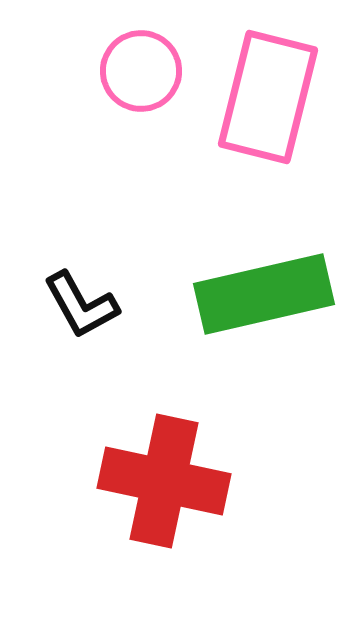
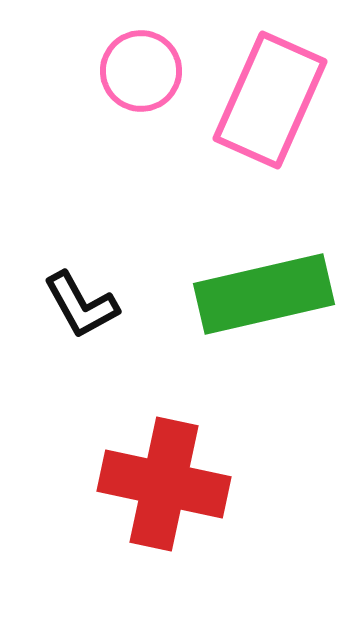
pink rectangle: moved 2 px right, 3 px down; rotated 10 degrees clockwise
red cross: moved 3 px down
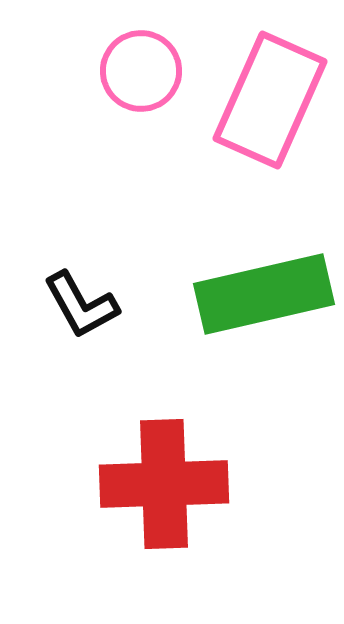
red cross: rotated 14 degrees counterclockwise
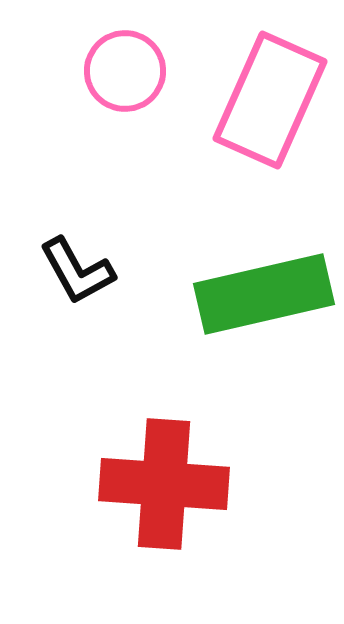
pink circle: moved 16 px left
black L-shape: moved 4 px left, 34 px up
red cross: rotated 6 degrees clockwise
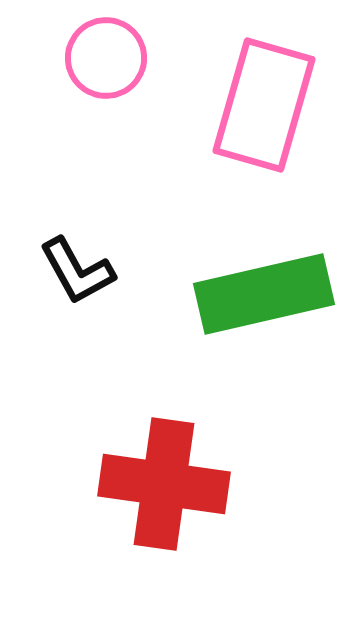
pink circle: moved 19 px left, 13 px up
pink rectangle: moved 6 px left, 5 px down; rotated 8 degrees counterclockwise
red cross: rotated 4 degrees clockwise
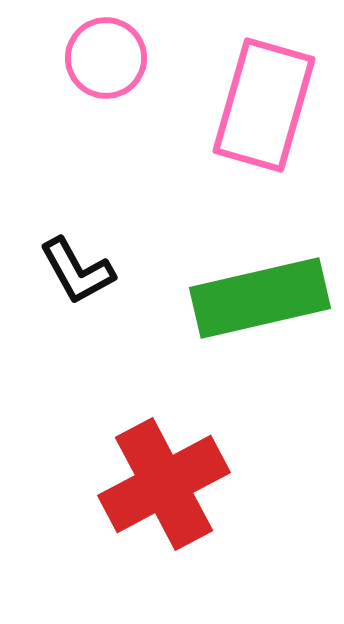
green rectangle: moved 4 px left, 4 px down
red cross: rotated 36 degrees counterclockwise
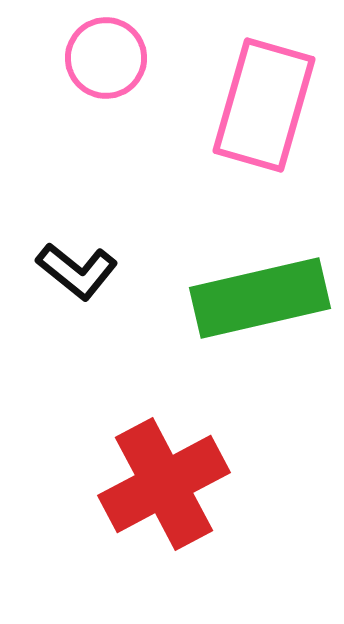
black L-shape: rotated 22 degrees counterclockwise
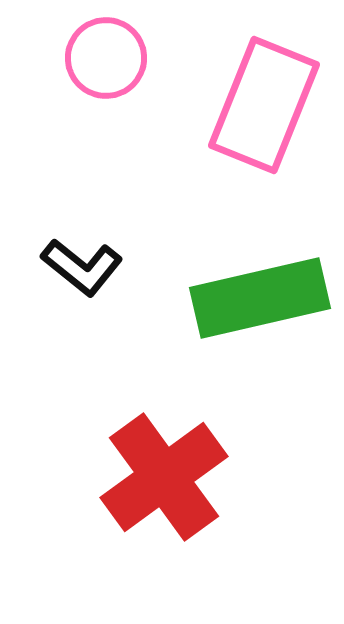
pink rectangle: rotated 6 degrees clockwise
black L-shape: moved 5 px right, 4 px up
red cross: moved 7 px up; rotated 8 degrees counterclockwise
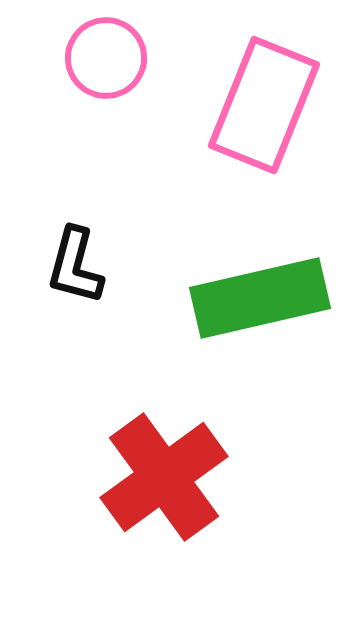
black L-shape: moved 7 px left, 1 px up; rotated 66 degrees clockwise
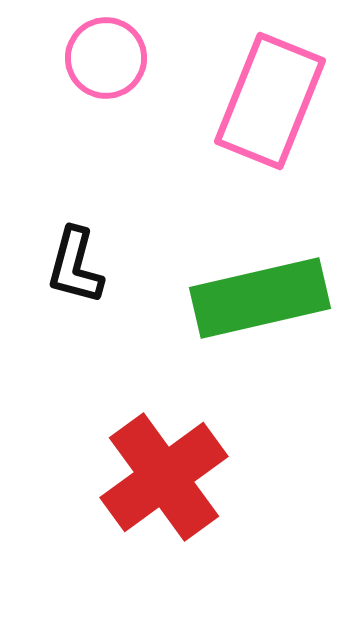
pink rectangle: moved 6 px right, 4 px up
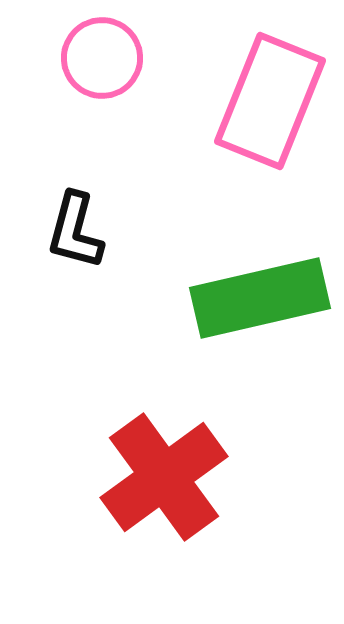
pink circle: moved 4 px left
black L-shape: moved 35 px up
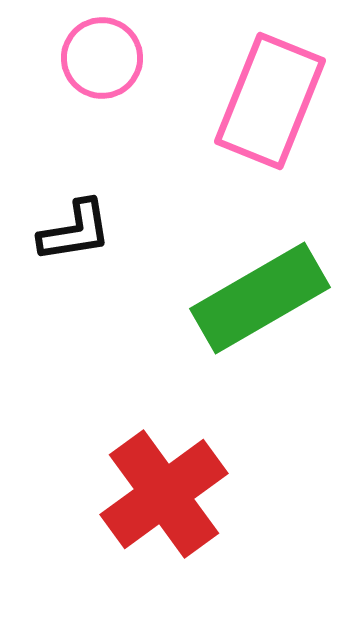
black L-shape: rotated 114 degrees counterclockwise
green rectangle: rotated 17 degrees counterclockwise
red cross: moved 17 px down
